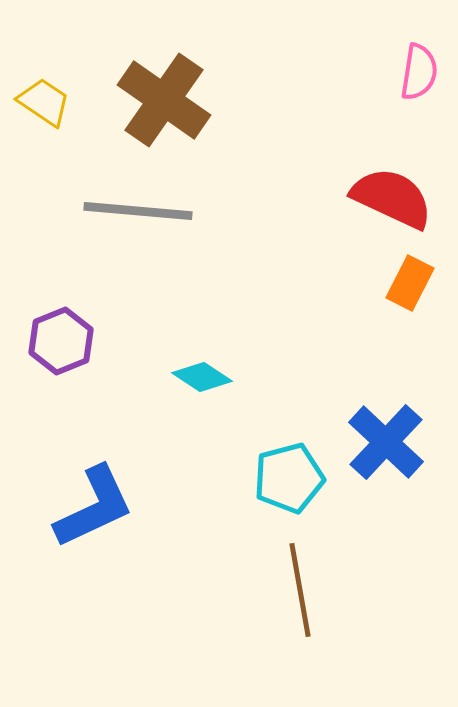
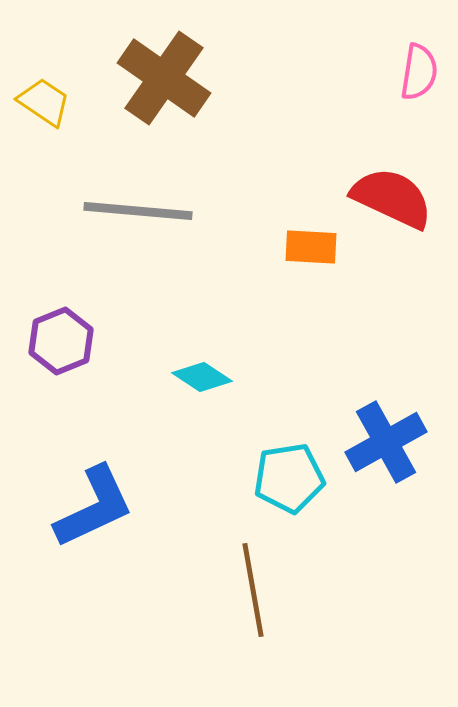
brown cross: moved 22 px up
orange rectangle: moved 99 px left, 36 px up; rotated 66 degrees clockwise
blue cross: rotated 18 degrees clockwise
cyan pentagon: rotated 6 degrees clockwise
brown line: moved 47 px left
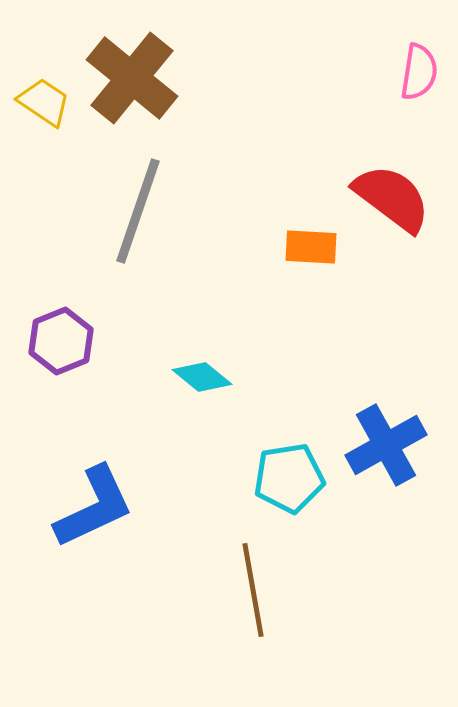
brown cross: moved 32 px left; rotated 4 degrees clockwise
red semicircle: rotated 12 degrees clockwise
gray line: rotated 76 degrees counterclockwise
cyan diamond: rotated 6 degrees clockwise
blue cross: moved 3 px down
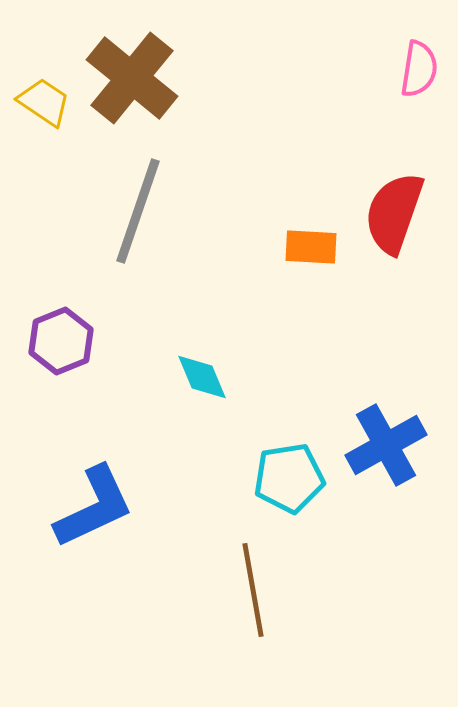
pink semicircle: moved 3 px up
red semicircle: moved 2 px right, 15 px down; rotated 108 degrees counterclockwise
cyan diamond: rotated 28 degrees clockwise
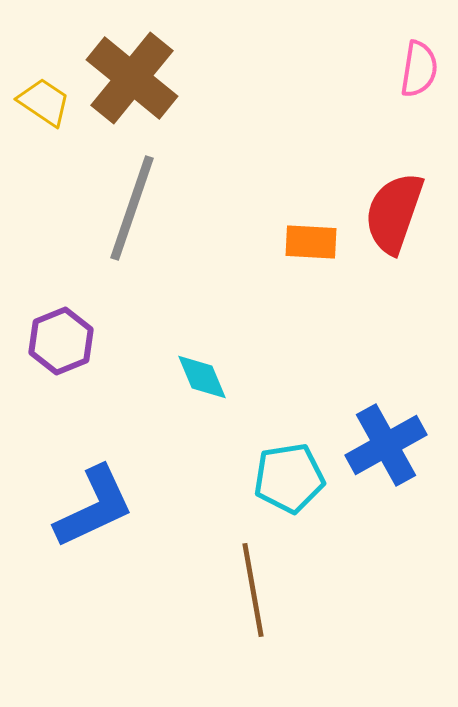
gray line: moved 6 px left, 3 px up
orange rectangle: moved 5 px up
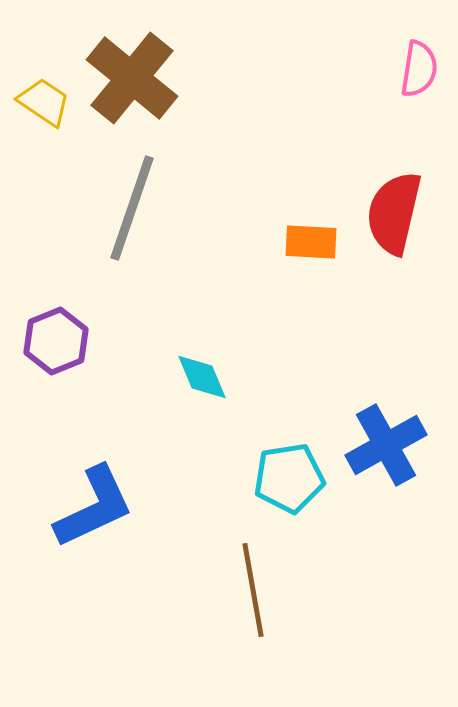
red semicircle: rotated 6 degrees counterclockwise
purple hexagon: moved 5 px left
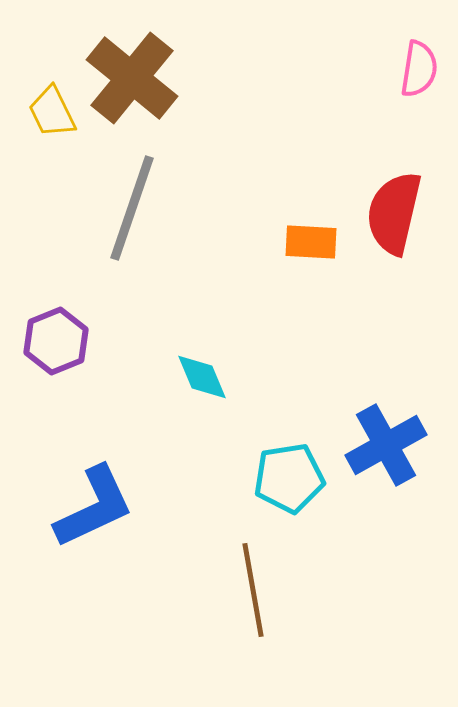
yellow trapezoid: moved 8 px right, 10 px down; rotated 150 degrees counterclockwise
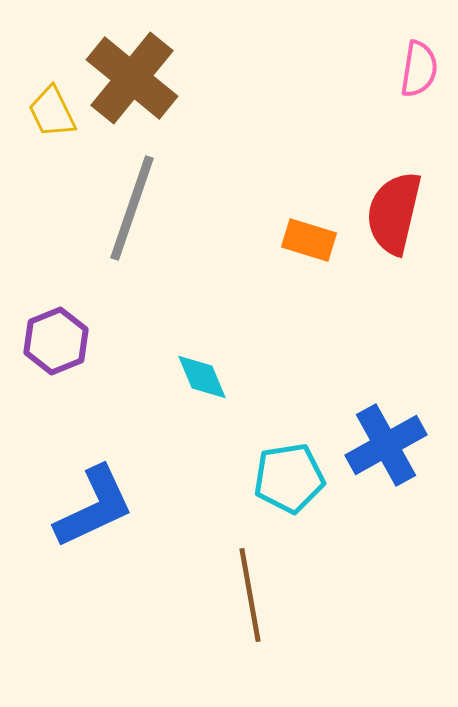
orange rectangle: moved 2 px left, 2 px up; rotated 14 degrees clockwise
brown line: moved 3 px left, 5 px down
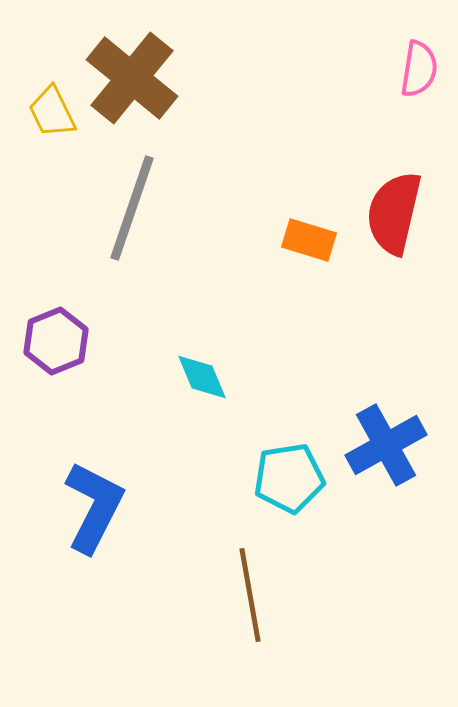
blue L-shape: rotated 38 degrees counterclockwise
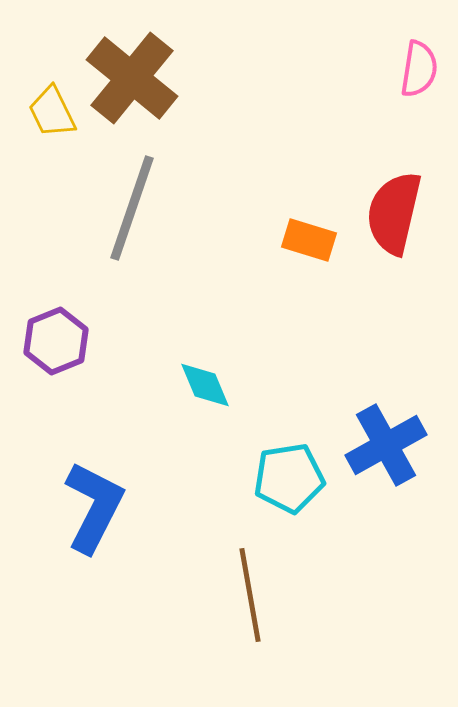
cyan diamond: moved 3 px right, 8 px down
